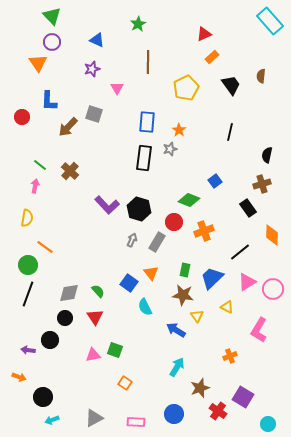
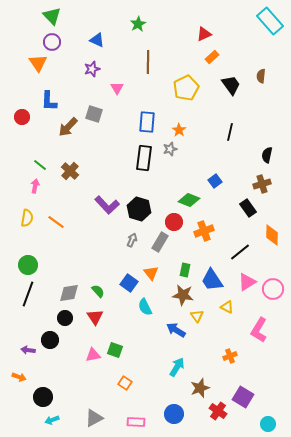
gray rectangle at (157, 242): moved 3 px right
orange line at (45, 247): moved 11 px right, 25 px up
blue trapezoid at (212, 278): moved 2 px down; rotated 80 degrees counterclockwise
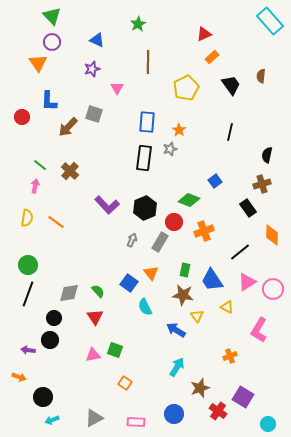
black hexagon at (139, 209): moved 6 px right, 1 px up; rotated 20 degrees clockwise
black circle at (65, 318): moved 11 px left
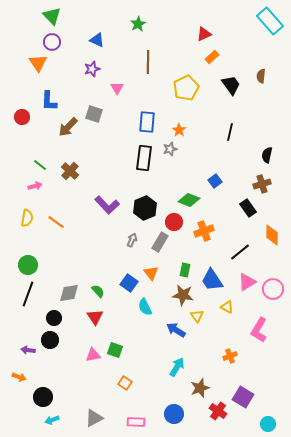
pink arrow at (35, 186): rotated 64 degrees clockwise
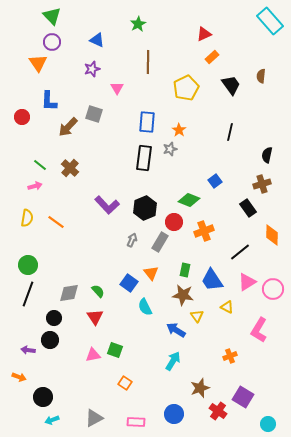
brown cross at (70, 171): moved 3 px up
cyan arrow at (177, 367): moved 4 px left, 6 px up
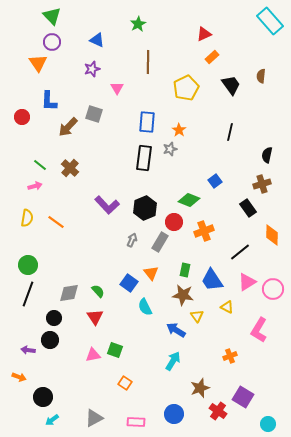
cyan arrow at (52, 420): rotated 16 degrees counterclockwise
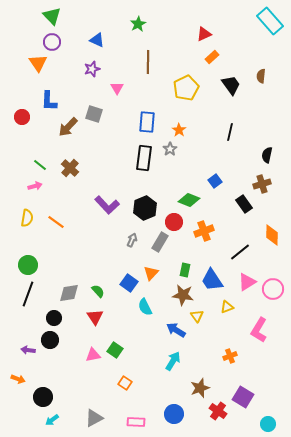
gray star at (170, 149): rotated 16 degrees counterclockwise
black rectangle at (248, 208): moved 4 px left, 4 px up
orange triangle at (151, 273): rotated 21 degrees clockwise
yellow triangle at (227, 307): rotated 48 degrees counterclockwise
green square at (115, 350): rotated 14 degrees clockwise
orange arrow at (19, 377): moved 1 px left, 2 px down
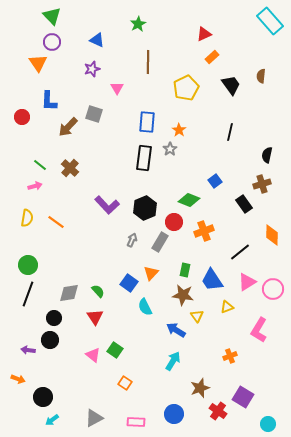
pink triangle at (93, 355): rotated 49 degrees clockwise
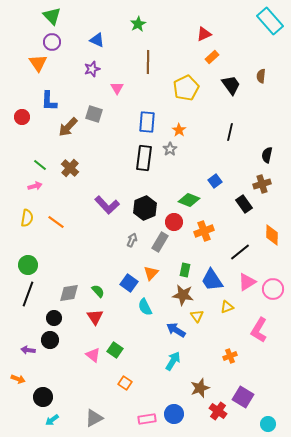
pink rectangle at (136, 422): moved 11 px right, 3 px up; rotated 12 degrees counterclockwise
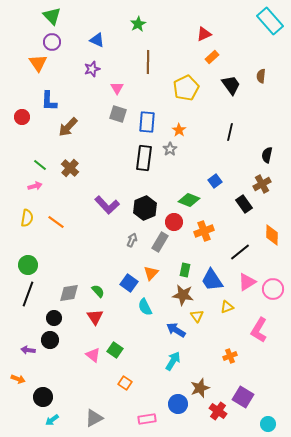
gray square at (94, 114): moved 24 px right
brown cross at (262, 184): rotated 12 degrees counterclockwise
blue circle at (174, 414): moved 4 px right, 10 px up
